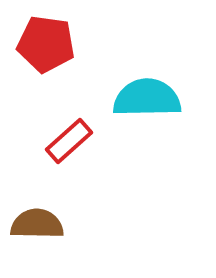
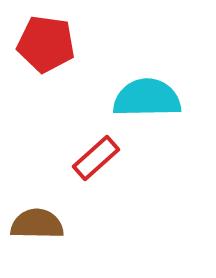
red rectangle: moved 27 px right, 17 px down
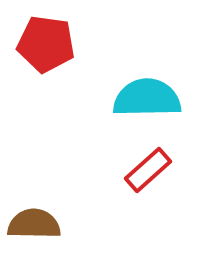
red rectangle: moved 52 px right, 12 px down
brown semicircle: moved 3 px left
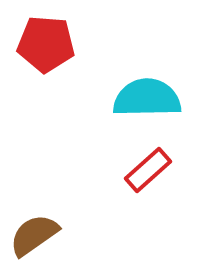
red pentagon: rotated 4 degrees counterclockwise
brown semicircle: moved 11 px down; rotated 36 degrees counterclockwise
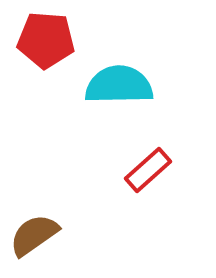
red pentagon: moved 4 px up
cyan semicircle: moved 28 px left, 13 px up
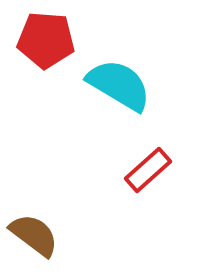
cyan semicircle: rotated 32 degrees clockwise
brown semicircle: rotated 72 degrees clockwise
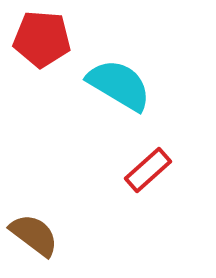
red pentagon: moved 4 px left, 1 px up
